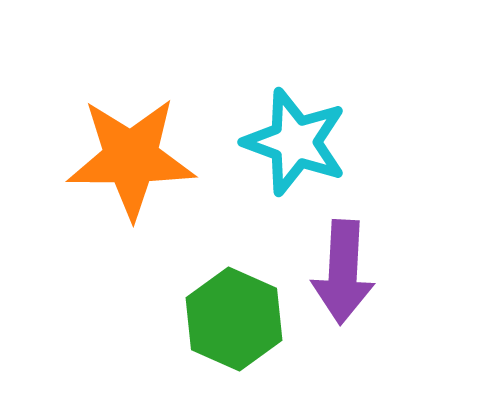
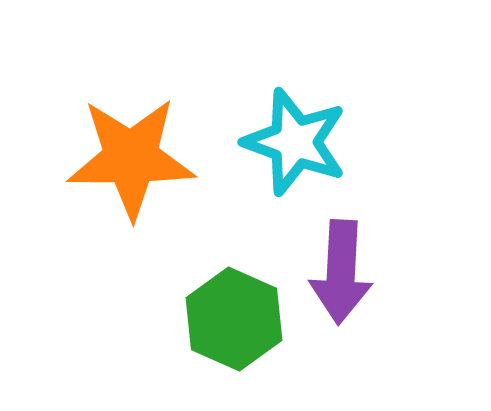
purple arrow: moved 2 px left
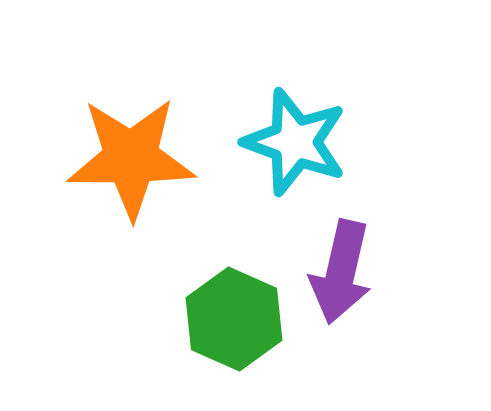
purple arrow: rotated 10 degrees clockwise
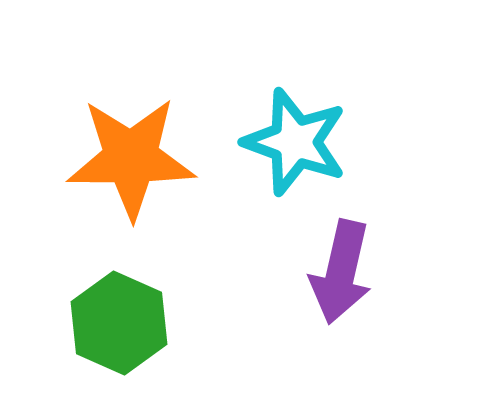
green hexagon: moved 115 px left, 4 px down
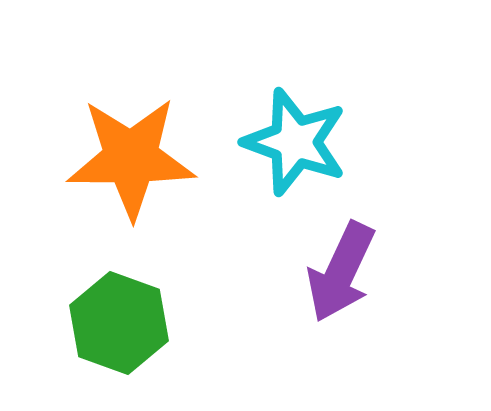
purple arrow: rotated 12 degrees clockwise
green hexagon: rotated 4 degrees counterclockwise
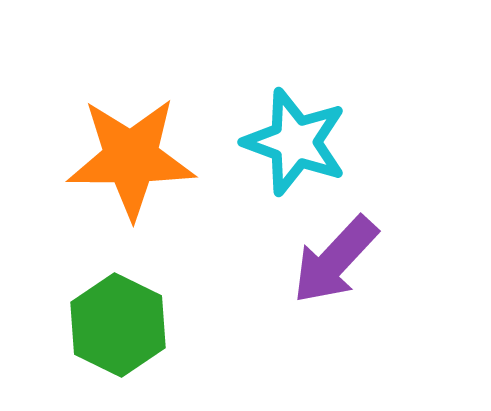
purple arrow: moved 6 px left, 12 px up; rotated 18 degrees clockwise
green hexagon: moved 1 px left, 2 px down; rotated 6 degrees clockwise
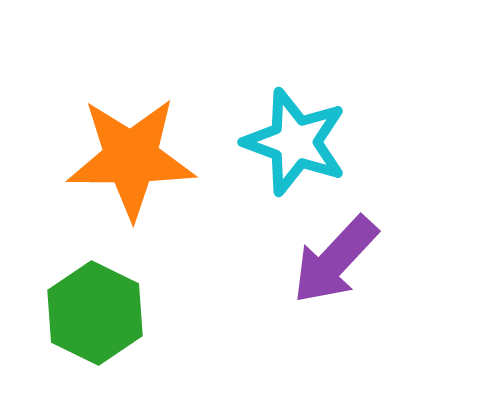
green hexagon: moved 23 px left, 12 px up
